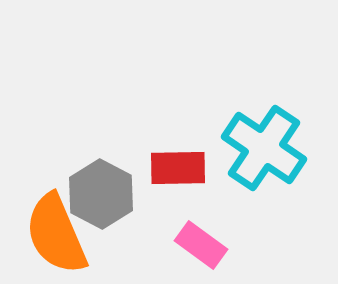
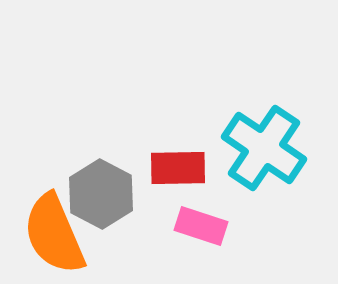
orange semicircle: moved 2 px left
pink rectangle: moved 19 px up; rotated 18 degrees counterclockwise
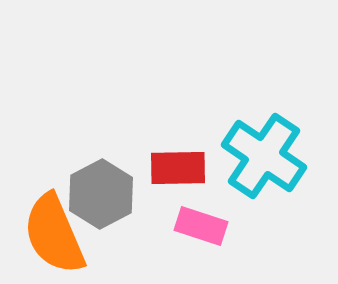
cyan cross: moved 8 px down
gray hexagon: rotated 4 degrees clockwise
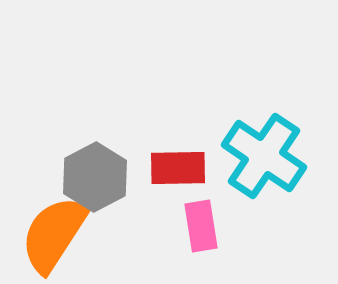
gray hexagon: moved 6 px left, 17 px up
pink rectangle: rotated 63 degrees clockwise
orange semicircle: rotated 56 degrees clockwise
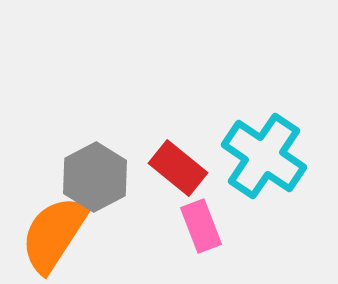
red rectangle: rotated 40 degrees clockwise
pink rectangle: rotated 12 degrees counterclockwise
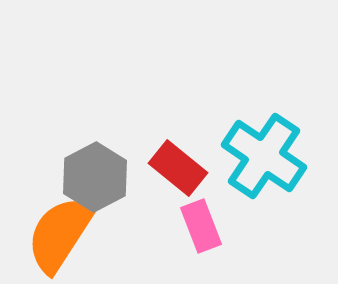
orange semicircle: moved 6 px right
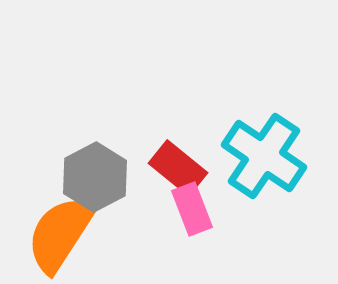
pink rectangle: moved 9 px left, 17 px up
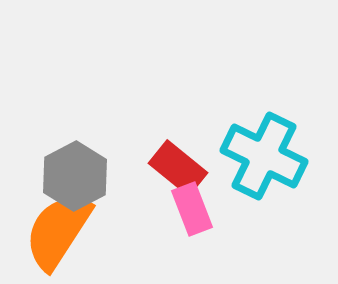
cyan cross: rotated 8 degrees counterclockwise
gray hexagon: moved 20 px left, 1 px up
orange semicircle: moved 2 px left, 3 px up
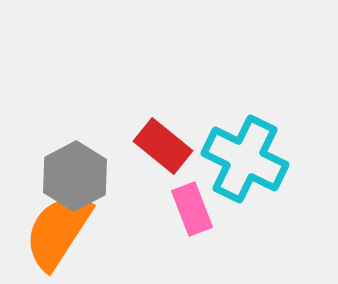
cyan cross: moved 19 px left, 3 px down
red rectangle: moved 15 px left, 22 px up
